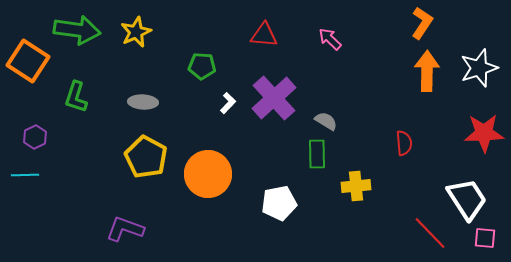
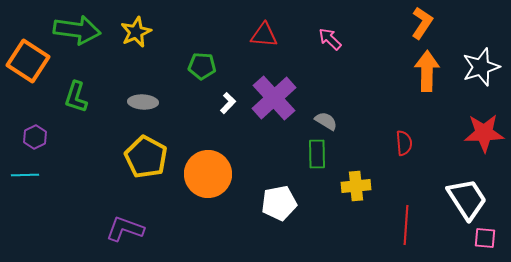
white star: moved 2 px right, 1 px up
red line: moved 24 px left, 8 px up; rotated 48 degrees clockwise
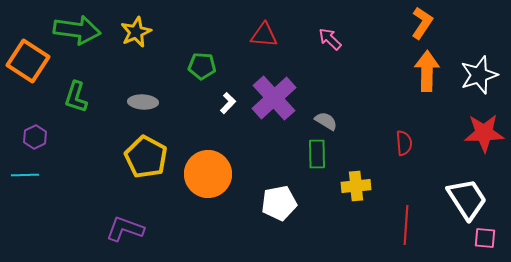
white star: moved 2 px left, 8 px down
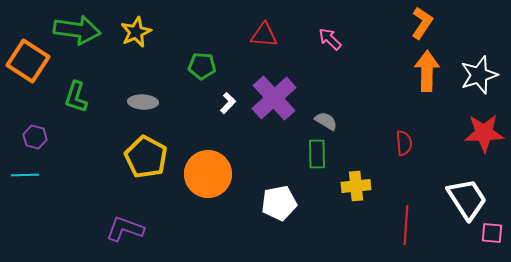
purple hexagon: rotated 20 degrees counterclockwise
pink square: moved 7 px right, 5 px up
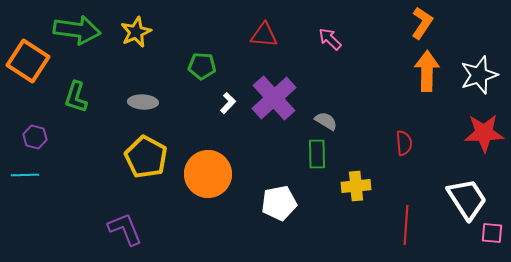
purple L-shape: rotated 48 degrees clockwise
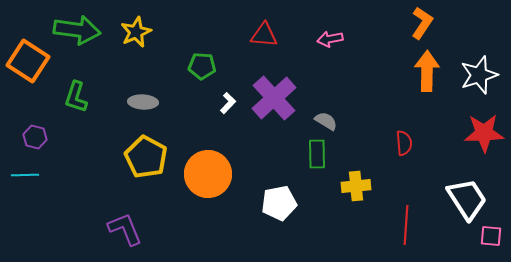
pink arrow: rotated 55 degrees counterclockwise
pink square: moved 1 px left, 3 px down
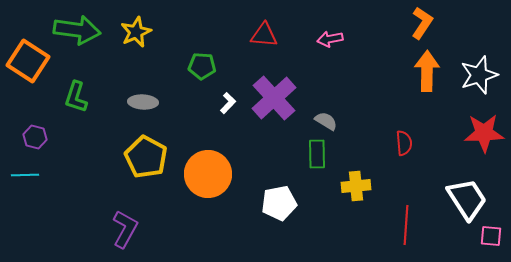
purple L-shape: rotated 51 degrees clockwise
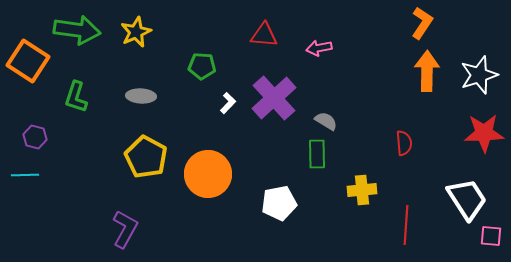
pink arrow: moved 11 px left, 9 px down
gray ellipse: moved 2 px left, 6 px up
yellow cross: moved 6 px right, 4 px down
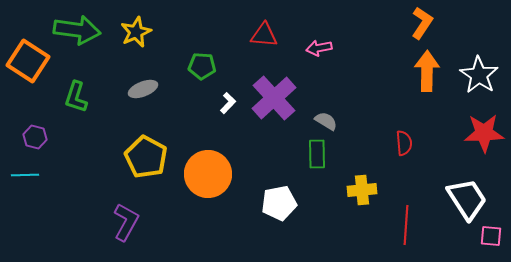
white star: rotated 21 degrees counterclockwise
gray ellipse: moved 2 px right, 7 px up; rotated 24 degrees counterclockwise
purple L-shape: moved 1 px right, 7 px up
